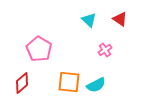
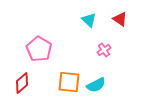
pink cross: moved 1 px left
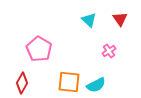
red triangle: rotated 21 degrees clockwise
pink cross: moved 5 px right, 1 px down
red diamond: rotated 20 degrees counterclockwise
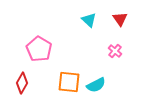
pink cross: moved 6 px right; rotated 16 degrees counterclockwise
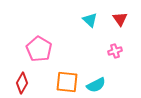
cyan triangle: moved 1 px right
pink cross: rotated 32 degrees clockwise
orange square: moved 2 px left
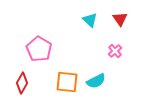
pink cross: rotated 24 degrees counterclockwise
cyan semicircle: moved 4 px up
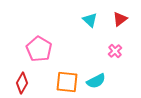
red triangle: rotated 28 degrees clockwise
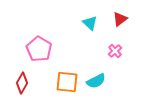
cyan triangle: moved 3 px down
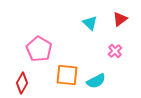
orange square: moved 7 px up
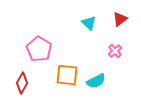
cyan triangle: moved 1 px left
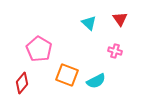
red triangle: rotated 28 degrees counterclockwise
pink cross: rotated 32 degrees counterclockwise
orange square: rotated 15 degrees clockwise
red diamond: rotated 10 degrees clockwise
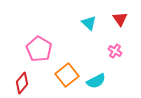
pink cross: rotated 16 degrees clockwise
orange square: rotated 30 degrees clockwise
